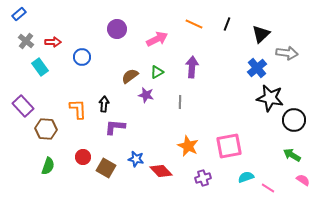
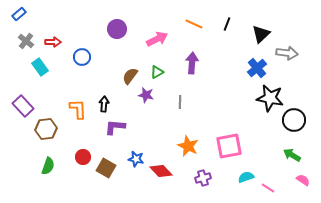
purple arrow: moved 4 px up
brown semicircle: rotated 18 degrees counterclockwise
brown hexagon: rotated 10 degrees counterclockwise
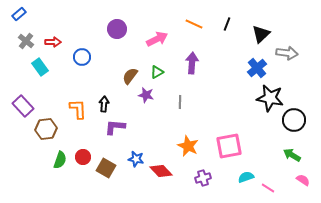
green semicircle: moved 12 px right, 6 px up
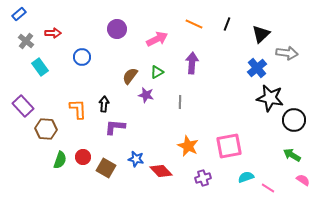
red arrow: moved 9 px up
brown hexagon: rotated 10 degrees clockwise
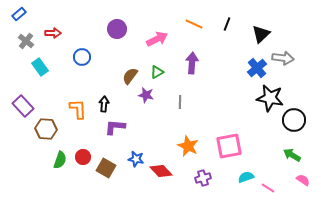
gray arrow: moved 4 px left, 5 px down
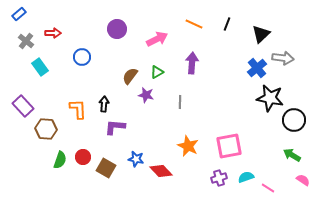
purple cross: moved 16 px right
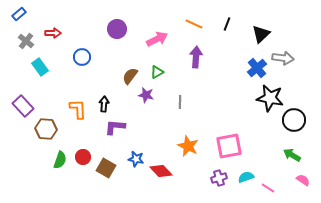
purple arrow: moved 4 px right, 6 px up
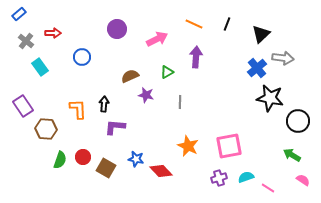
green triangle: moved 10 px right
brown semicircle: rotated 30 degrees clockwise
purple rectangle: rotated 10 degrees clockwise
black circle: moved 4 px right, 1 px down
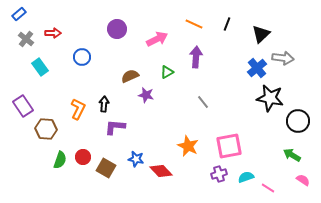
gray cross: moved 2 px up
gray line: moved 23 px right; rotated 40 degrees counterclockwise
orange L-shape: rotated 30 degrees clockwise
purple cross: moved 4 px up
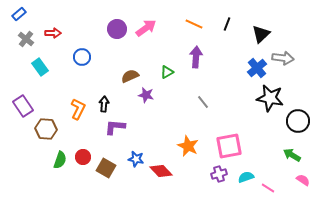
pink arrow: moved 11 px left, 11 px up; rotated 10 degrees counterclockwise
